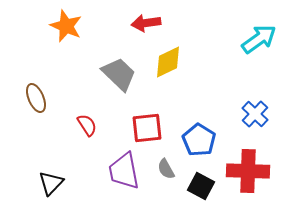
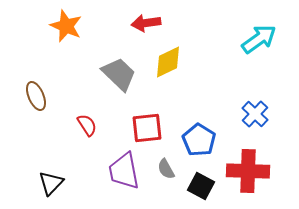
brown ellipse: moved 2 px up
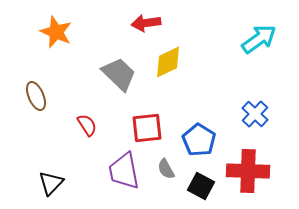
orange star: moved 10 px left, 6 px down
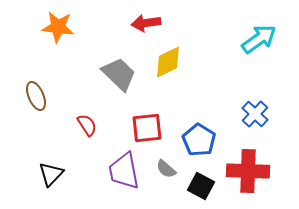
orange star: moved 2 px right, 5 px up; rotated 16 degrees counterclockwise
gray semicircle: rotated 20 degrees counterclockwise
black triangle: moved 9 px up
